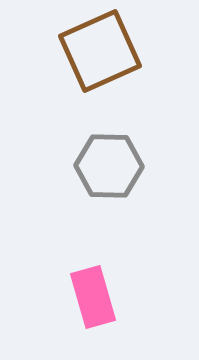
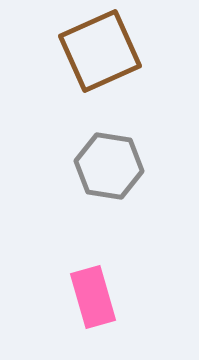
gray hexagon: rotated 8 degrees clockwise
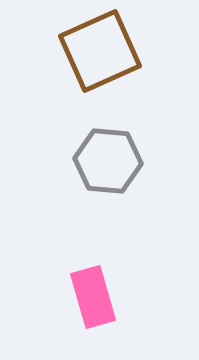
gray hexagon: moved 1 px left, 5 px up; rotated 4 degrees counterclockwise
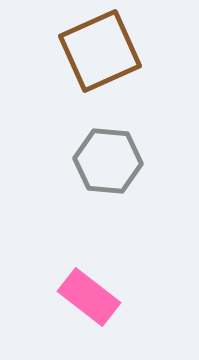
pink rectangle: moved 4 px left; rotated 36 degrees counterclockwise
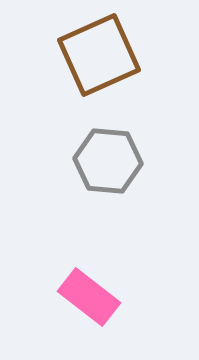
brown square: moved 1 px left, 4 px down
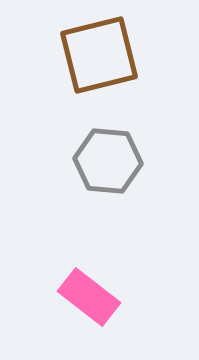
brown square: rotated 10 degrees clockwise
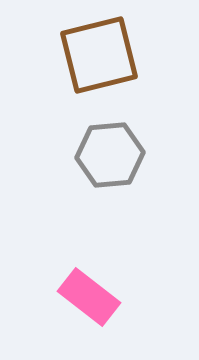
gray hexagon: moved 2 px right, 6 px up; rotated 10 degrees counterclockwise
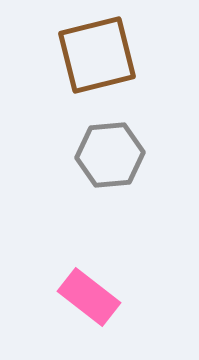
brown square: moved 2 px left
